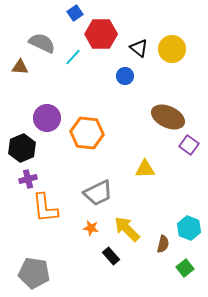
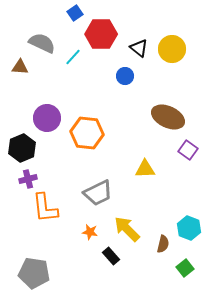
purple square: moved 1 px left, 5 px down
orange star: moved 1 px left, 4 px down
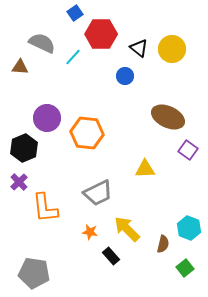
black hexagon: moved 2 px right
purple cross: moved 9 px left, 3 px down; rotated 30 degrees counterclockwise
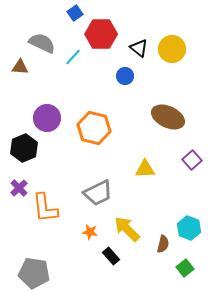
orange hexagon: moved 7 px right, 5 px up; rotated 8 degrees clockwise
purple square: moved 4 px right, 10 px down; rotated 12 degrees clockwise
purple cross: moved 6 px down
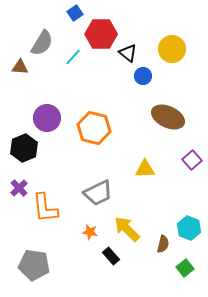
gray semicircle: rotated 96 degrees clockwise
black triangle: moved 11 px left, 5 px down
blue circle: moved 18 px right
gray pentagon: moved 8 px up
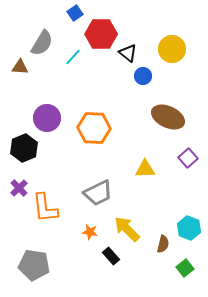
orange hexagon: rotated 12 degrees counterclockwise
purple square: moved 4 px left, 2 px up
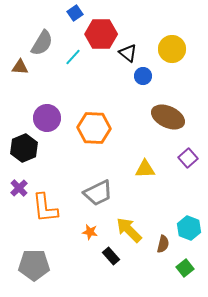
yellow arrow: moved 2 px right, 1 px down
gray pentagon: rotated 8 degrees counterclockwise
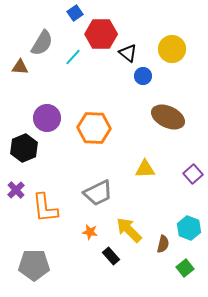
purple square: moved 5 px right, 16 px down
purple cross: moved 3 px left, 2 px down
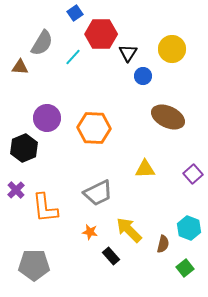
black triangle: rotated 24 degrees clockwise
